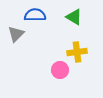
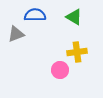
gray triangle: rotated 24 degrees clockwise
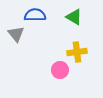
gray triangle: rotated 48 degrees counterclockwise
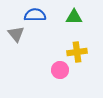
green triangle: rotated 30 degrees counterclockwise
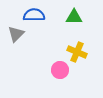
blue semicircle: moved 1 px left
gray triangle: rotated 24 degrees clockwise
yellow cross: rotated 30 degrees clockwise
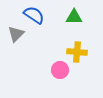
blue semicircle: rotated 35 degrees clockwise
yellow cross: rotated 18 degrees counterclockwise
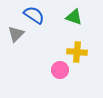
green triangle: rotated 18 degrees clockwise
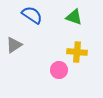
blue semicircle: moved 2 px left
gray triangle: moved 2 px left, 11 px down; rotated 12 degrees clockwise
pink circle: moved 1 px left
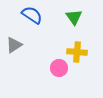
green triangle: rotated 36 degrees clockwise
pink circle: moved 2 px up
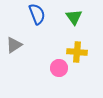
blue semicircle: moved 5 px right, 1 px up; rotated 35 degrees clockwise
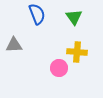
gray triangle: rotated 30 degrees clockwise
